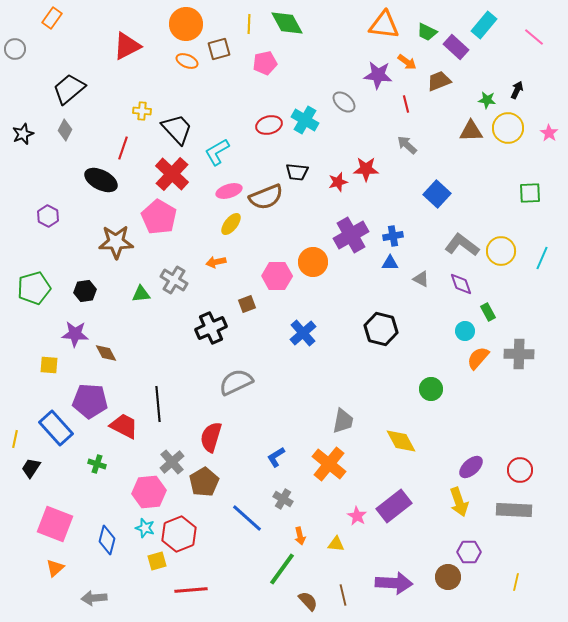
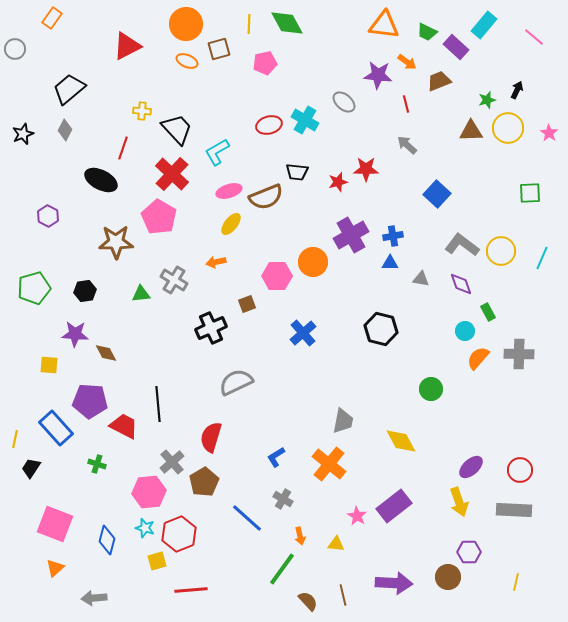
green star at (487, 100): rotated 24 degrees counterclockwise
gray triangle at (421, 279): rotated 18 degrees counterclockwise
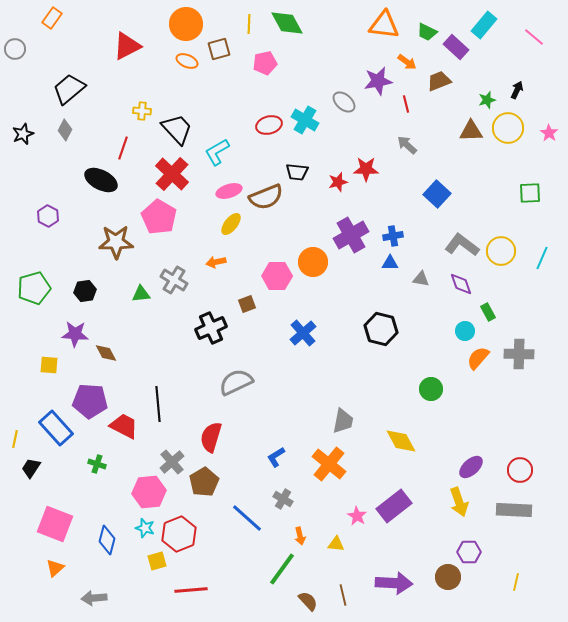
purple star at (378, 75): moved 6 px down; rotated 16 degrees counterclockwise
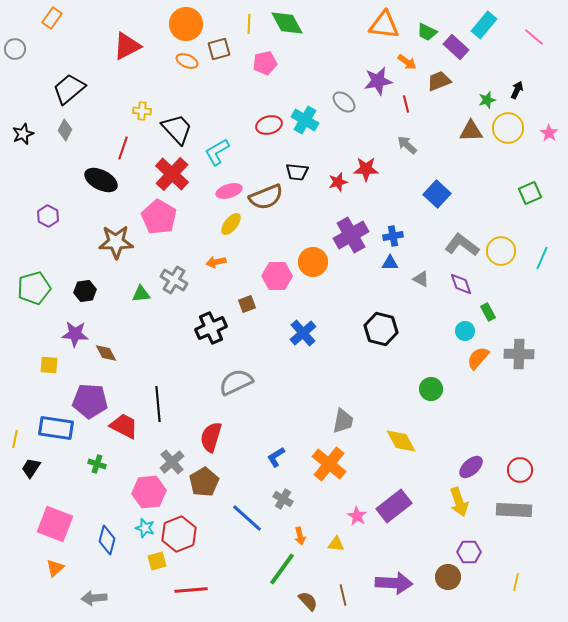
green square at (530, 193): rotated 20 degrees counterclockwise
gray triangle at (421, 279): rotated 18 degrees clockwise
blue rectangle at (56, 428): rotated 40 degrees counterclockwise
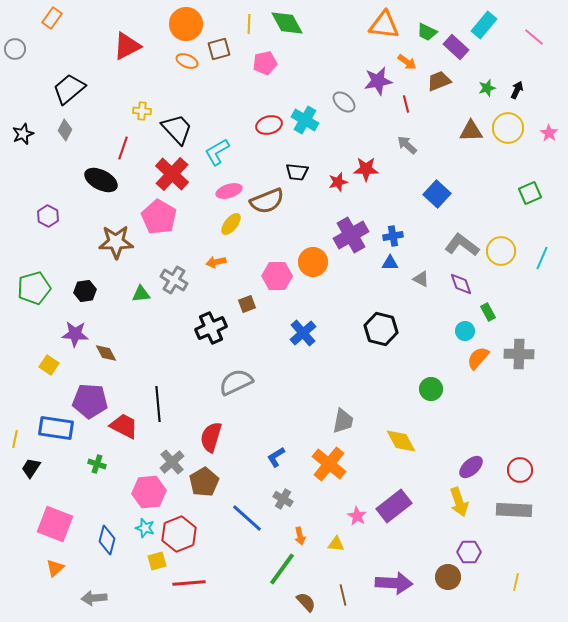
green star at (487, 100): moved 12 px up
brown semicircle at (266, 197): moved 1 px right, 4 px down
yellow square at (49, 365): rotated 30 degrees clockwise
red line at (191, 590): moved 2 px left, 7 px up
brown semicircle at (308, 601): moved 2 px left, 1 px down
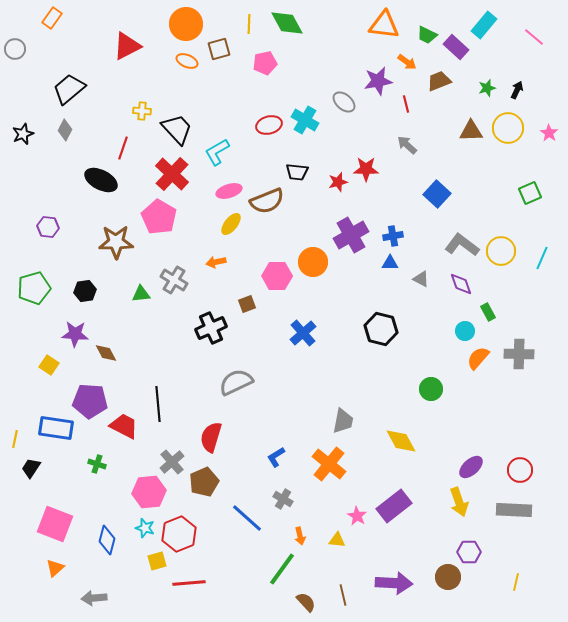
green trapezoid at (427, 32): moved 3 px down
purple hexagon at (48, 216): moved 11 px down; rotated 20 degrees counterclockwise
brown pentagon at (204, 482): rotated 8 degrees clockwise
yellow triangle at (336, 544): moved 1 px right, 4 px up
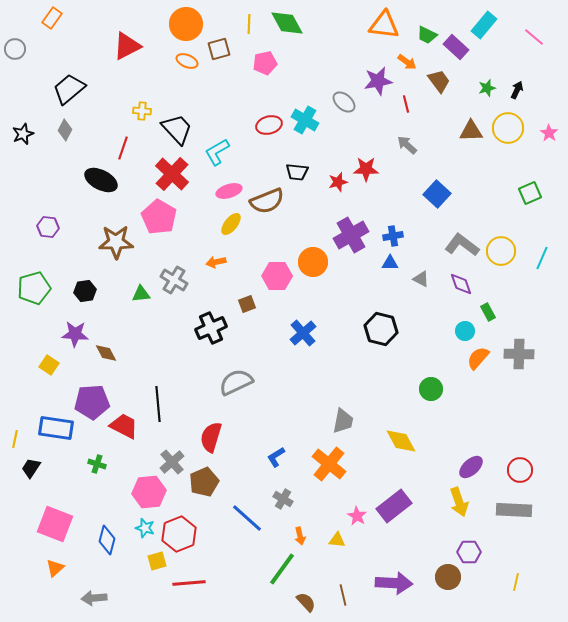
brown trapezoid at (439, 81): rotated 75 degrees clockwise
purple pentagon at (90, 401): moved 2 px right, 1 px down; rotated 8 degrees counterclockwise
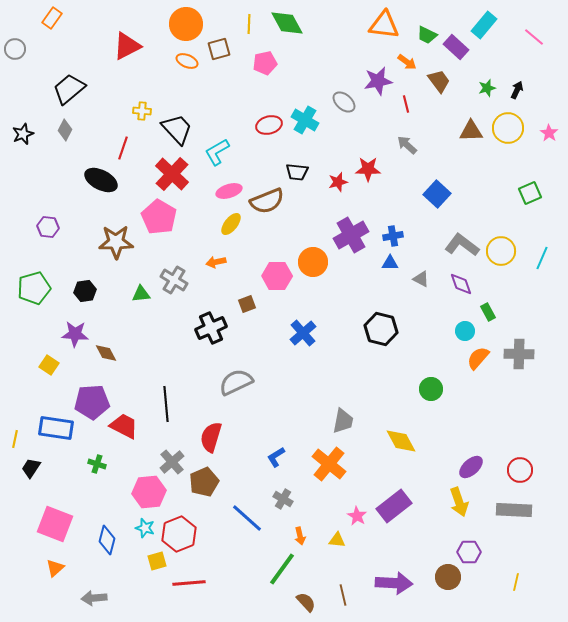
red star at (366, 169): moved 2 px right
black line at (158, 404): moved 8 px right
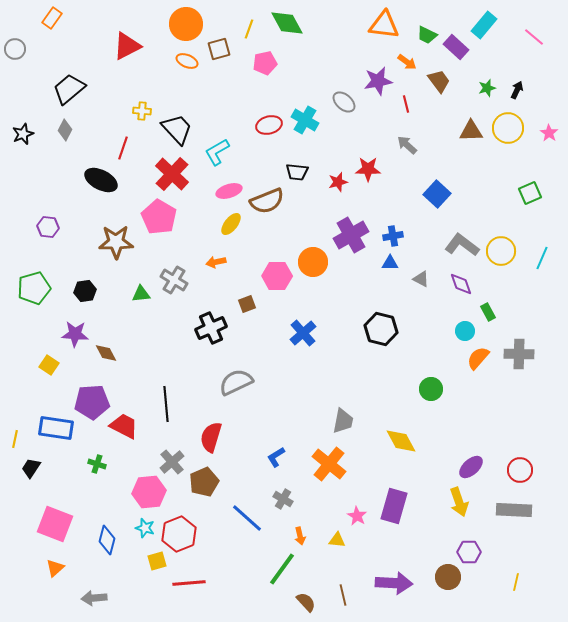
yellow line at (249, 24): moved 5 px down; rotated 18 degrees clockwise
purple rectangle at (394, 506): rotated 36 degrees counterclockwise
